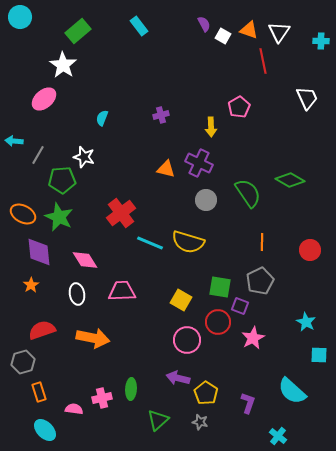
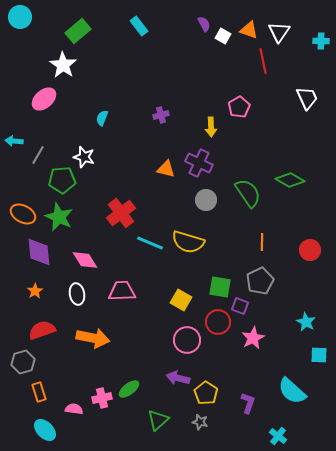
orange star at (31, 285): moved 4 px right, 6 px down
green ellipse at (131, 389): moved 2 px left; rotated 50 degrees clockwise
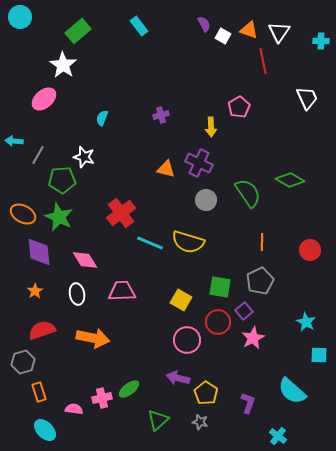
purple square at (240, 306): moved 4 px right, 5 px down; rotated 30 degrees clockwise
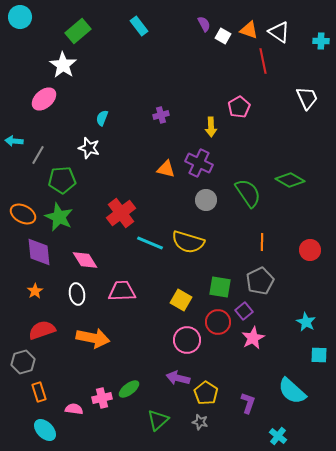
white triangle at (279, 32): rotated 30 degrees counterclockwise
white star at (84, 157): moved 5 px right, 9 px up
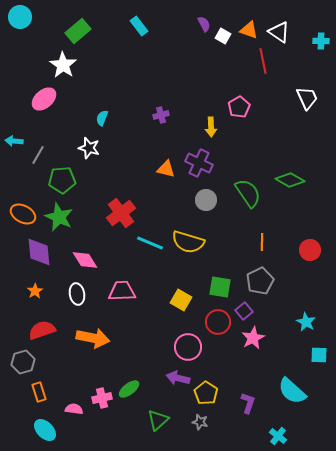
pink circle at (187, 340): moved 1 px right, 7 px down
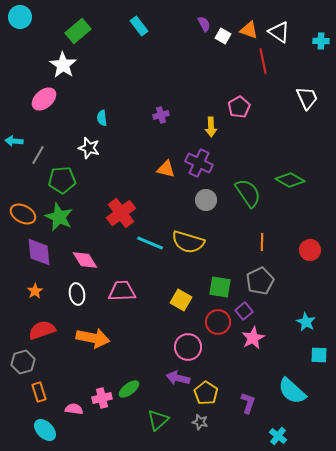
cyan semicircle at (102, 118): rotated 28 degrees counterclockwise
